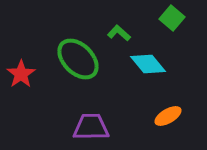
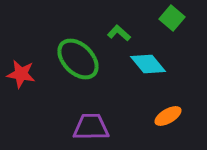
red star: rotated 28 degrees counterclockwise
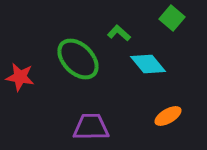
red star: moved 1 px left, 3 px down
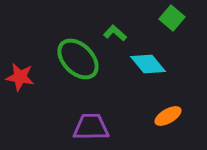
green L-shape: moved 4 px left
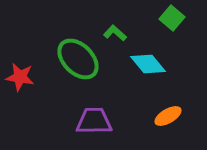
purple trapezoid: moved 3 px right, 6 px up
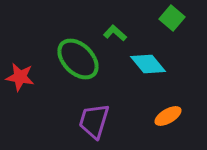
purple trapezoid: rotated 72 degrees counterclockwise
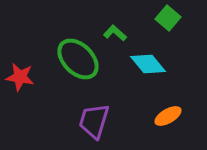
green square: moved 4 px left
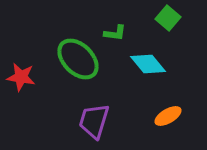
green L-shape: rotated 145 degrees clockwise
red star: moved 1 px right
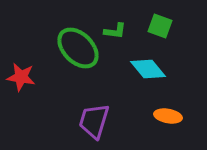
green square: moved 8 px left, 8 px down; rotated 20 degrees counterclockwise
green L-shape: moved 2 px up
green ellipse: moved 11 px up
cyan diamond: moved 5 px down
orange ellipse: rotated 40 degrees clockwise
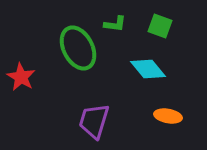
green L-shape: moved 7 px up
green ellipse: rotated 18 degrees clockwise
red star: rotated 20 degrees clockwise
